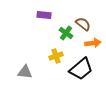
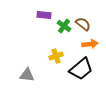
green cross: moved 2 px left, 7 px up
orange arrow: moved 3 px left, 1 px down
gray triangle: moved 2 px right, 3 px down
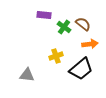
green cross: moved 1 px down
